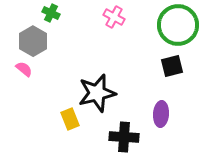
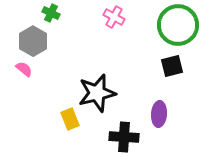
purple ellipse: moved 2 px left
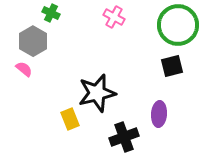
black cross: rotated 24 degrees counterclockwise
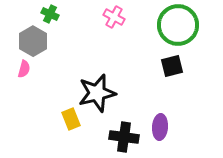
green cross: moved 1 px left, 1 px down
pink semicircle: rotated 66 degrees clockwise
purple ellipse: moved 1 px right, 13 px down
yellow rectangle: moved 1 px right
black cross: rotated 28 degrees clockwise
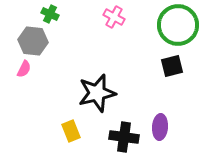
gray hexagon: rotated 24 degrees counterclockwise
pink semicircle: rotated 12 degrees clockwise
yellow rectangle: moved 12 px down
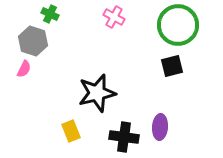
gray hexagon: rotated 12 degrees clockwise
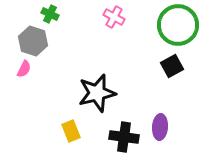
black square: rotated 15 degrees counterclockwise
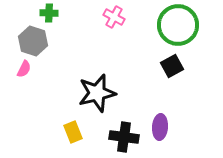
green cross: moved 1 px left, 1 px up; rotated 24 degrees counterclockwise
yellow rectangle: moved 2 px right, 1 px down
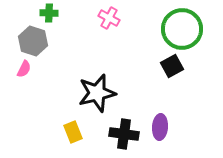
pink cross: moved 5 px left, 1 px down
green circle: moved 4 px right, 4 px down
black cross: moved 3 px up
